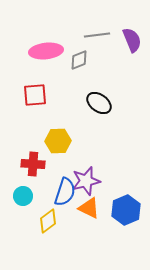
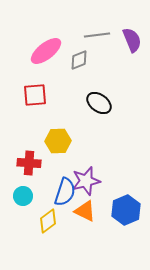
pink ellipse: rotated 32 degrees counterclockwise
red cross: moved 4 px left, 1 px up
orange triangle: moved 4 px left, 3 px down
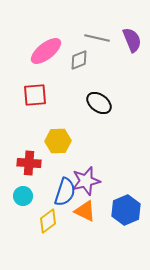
gray line: moved 3 px down; rotated 20 degrees clockwise
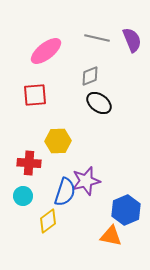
gray diamond: moved 11 px right, 16 px down
orange triangle: moved 26 px right, 25 px down; rotated 15 degrees counterclockwise
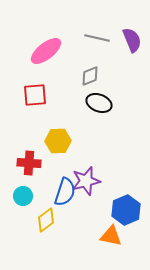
black ellipse: rotated 15 degrees counterclockwise
yellow diamond: moved 2 px left, 1 px up
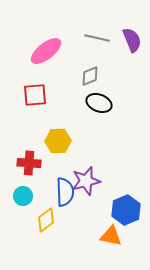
blue semicircle: rotated 20 degrees counterclockwise
